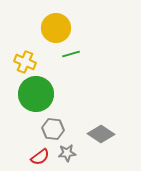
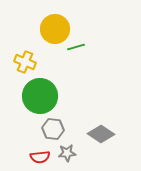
yellow circle: moved 1 px left, 1 px down
green line: moved 5 px right, 7 px up
green circle: moved 4 px right, 2 px down
red semicircle: rotated 30 degrees clockwise
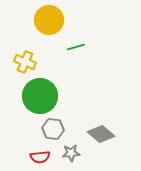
yellow circle: moved 6 px left, 9 px up
gray diamond: rotated 8 degrees clockwise
gray star: moved 4 px right
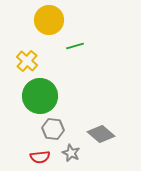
green line: moved 1 px left, 1 px up
yellow cross: moved 2 px right, 1 px up; rotated 20 degrees clockwise
gray star: rotated 30 degrees clockwise
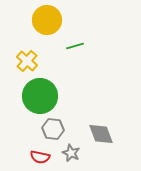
yellow circle: moved 2 px left
gray diamond: rotated 28 degrees clockwise
red semicircle: rotated 18 degrees clockwise
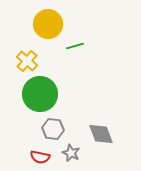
yellow circle: moved 1 px right, 4 px down
green circle: moved 2 px up
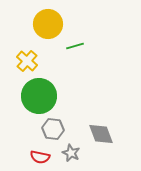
green circle: moved 1 px left, 2 px down
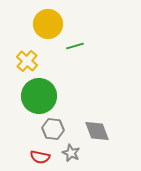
gray diamond: moved 4 px left, 3 px up
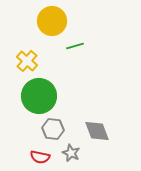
yellow circle: moved 4 px right, 3 px up
